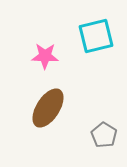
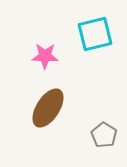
cyan square: moved 1 px left, 2 px up
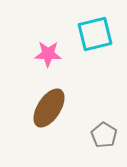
pink star: moved 3 px right, 2 px up
brown ellipse: moved 1 px right
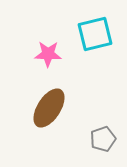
gray pentagon: moved 1 px left, 4 px down; rotated 20 degrees clockwise
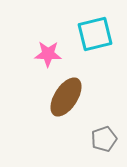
brown ellipse: moved 17 px right, 11 px up
gray pentagon: moved 1 px right
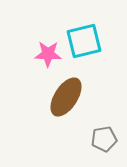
cyan square: moved 11 px left, 7 px down
gray pentagon: rotated 10 degrees clockwise
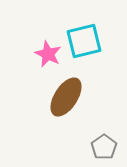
pink star: rotated 24 degrees clockwise
gray pentagon: moved 8 px down; rotated 25 degrees counterclockwise
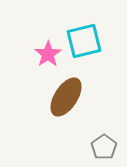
pink star: rotated 12 degrees clockwise
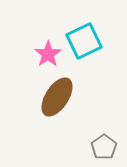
cyan square: rotated 12 degrees counterclockwise
brown ellipse: moved 9 px left
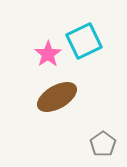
brown ellipse: rotated 27 degrees clockwise
gray pentagon: moved 1 px left, 3 px up
